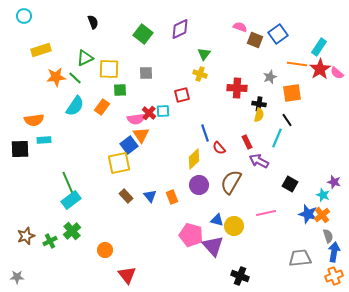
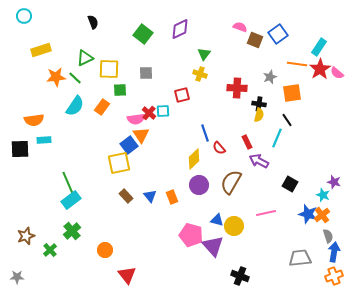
green cross at (50, 241): moved 9 px down; rotated 16 degrees counterclockwise
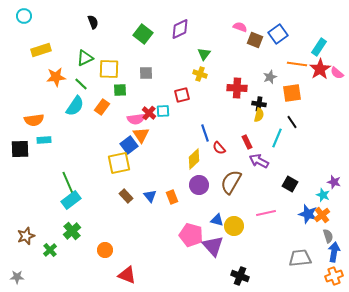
green line at (75, 78): moved 6 px right, 6 px down
black line at (287, 120): moved 5 px right, 2 px down
red triangle at (127, 275): rotated 30 degrees counterclockwise
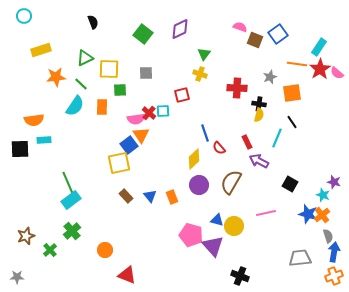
orange rectangle at (102, 107): rotated 35 degrees counterclockwise
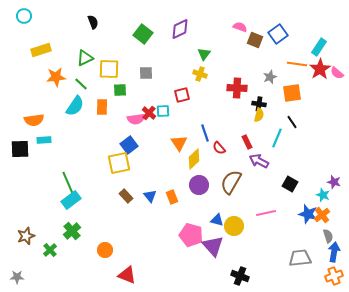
orange triangle at (141, 135): moved 38 px right, 8 px down
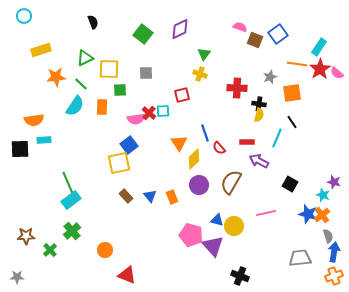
red rectangle at (247, 142): rotated 64 degrees counterclockwise
brown star at (26, 236): rotated 18 degrees clockwise
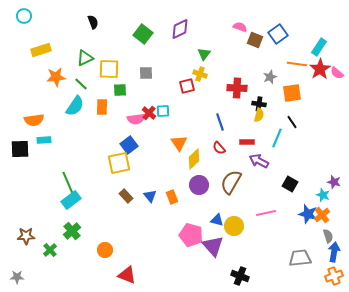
red square at (182, 95): moved 5 px right, 9 px up
blue line at (205, 133): moved 15 px right, 11 px up
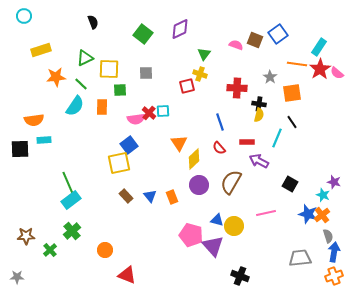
pink semicircle at (240, 27): moved 4 px left, 18 px down
gray star at (270, 77): rotated 16 degrees counterclockwise
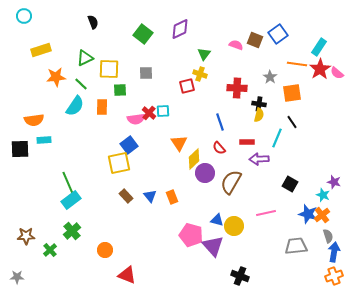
purple arrow at (259, 161): moved 2 px up; rotated 30 degrees counterclockwise
purple circle at (199, 185): moved 6 px right, 12 px up
gray trapezoid at (300, 258): moved 4 px left, 12 px up
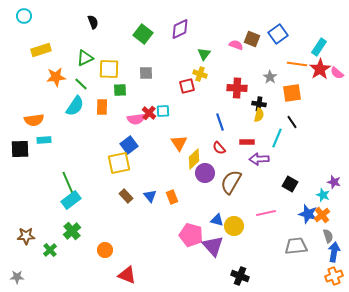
brown square at (255, 40): moved 3 px left, 1 px up
